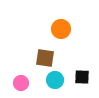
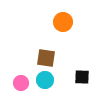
orange circle: moved 2 px right, 7 px up
brown square: moved 1 px right
cyan circle: moved 10 px left
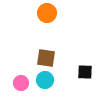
orange circle: moved 16 px left, 9 px up
black square: moved 3 px right, 5 px up
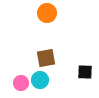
brown square: rotated 18 degrees counterclockwise
cyan circle: moved 5 px left
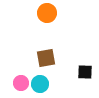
cyan circle: moved 4 px down
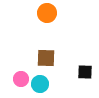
brown square: rotated 12 degrees clockwise
pink circle: moved 4 px up
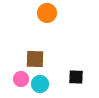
brown square: moved 11 px left, 1 px down
black square: moved 9 px left, 5 px down
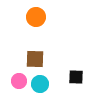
orange circle: moved 11 px left, 4 px down
pink circle: moved 2 px left, 2 px down
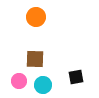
black square: rotated 14 degrees counterclockwise
cyan circle: moved 3 px right, 1 px down
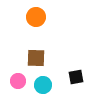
brown square: moved 1 px right, 1 px up
pink circle: moved 1 px left
